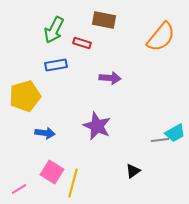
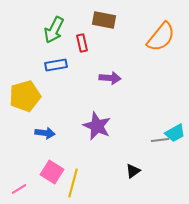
red rectangle: rotated 60 degrees clockwise
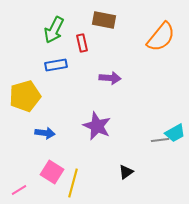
black triangle: moved 7 px left, 1 px down
pink line: moved 1 px down
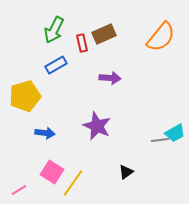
brown rectangle: moved 14 px down; rotated 35 degrees counterclockwise
blue rectangle: rotated 20 degrees counterclockwise
yellow line: rotated 20 degrees clockwise
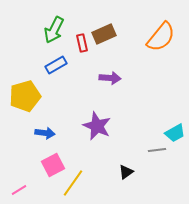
gray line: moved 3 px left, 10 px down
pink square: moved 1 px right, 7 px up; rotated 30 degrees clockwise
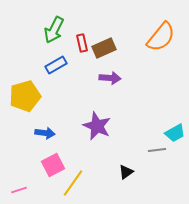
brown rectangle: moved 14 px down
pink line: rotated 14 degrees clockwise
